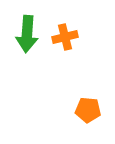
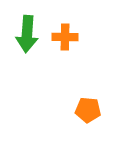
orange cross: rotated 15 degrees clockwise
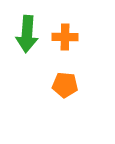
orange pentagon: moved 23 px left, 25 px up
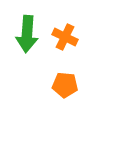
orange cross: rotated 25 degrees clockwise
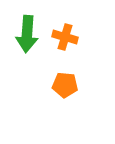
orange cross: rotated 10 degrees counterclockwise
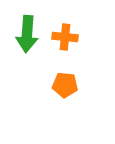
orange cross: rotated 10 degrees counterclockwise
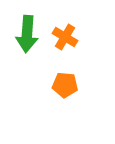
orange cross: rotated 25 degrees clockwise
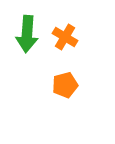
orange pentagon: rotated 20 degrees counterclockwise
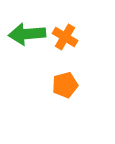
green arrow: rotated 81 degrees clockwise
